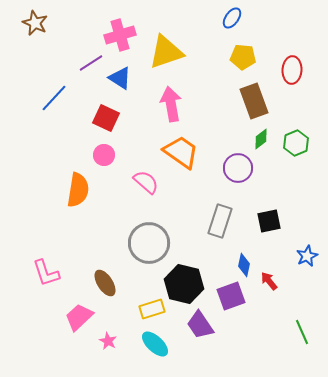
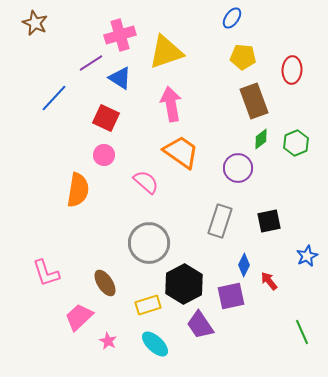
blue diamond: rotated 15 degrees clockwise
black hexagon: rotated 18 degrees clockwise
purple square: rotated 8 degrees clockwise
yellow rectangle: moved 4 px left, 4 px up
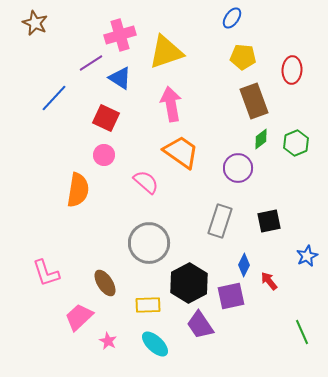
black hexagon: moved 5 px right, 1 px up
yellow rectangle: rotated 15 degrees clockwise
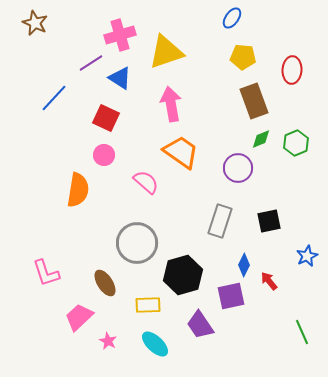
green diamond: rotated 15 degrees clockwise
gray circle: moved 12 px left
black hexagon: moved 6 px left, 8 px up; rotated 12 degrees clockwise
